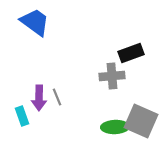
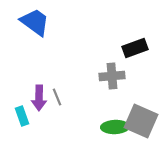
black rectangle: moved 4 px right, 5 px up
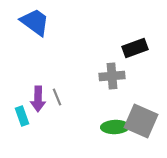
purple arrow: moved 1 px left, 1 px down
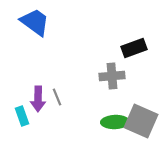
black rectangle: moved 1 px left
green ellipse: moved 5 px up
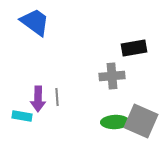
black rectangle: rotated 10 degrees clockwise
gray line: rotated 18 degrees clockwise
cyan rectangle: rotated 60 degrees counterclockwise
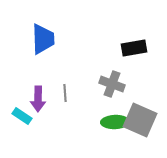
blue trapezoid: moved 8 px right, 17 px down; rotated 52 degrees clockwise
gray cross: moved 8 px down; rotated 25 degrees clockwise
gray line: moved 8 px right, 4 px up
cyan rectangle: rotated 24 degrees clockwise
gray square: moved 1 px left, 1 px up
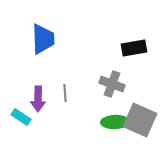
cyan rectangle: moved 1 px left, 1 px down
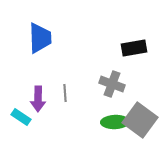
blue trapezoid: moved 3 px left, 1 px up
gray square: rotated 12 degrees clockwise
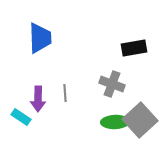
gray square: rotated 12 degrees clockwise
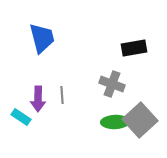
blue trapezoid: moved 2 px right; rotated 12 degrees counterclockwise
gray line: moved 3 px left, 2 px down
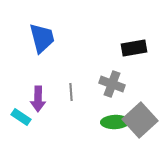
gray line: moved 9 px right, 3 px up
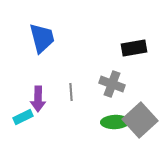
cyan rectangle: moved 2 px right; rotated 60 degrees counterclockwise
